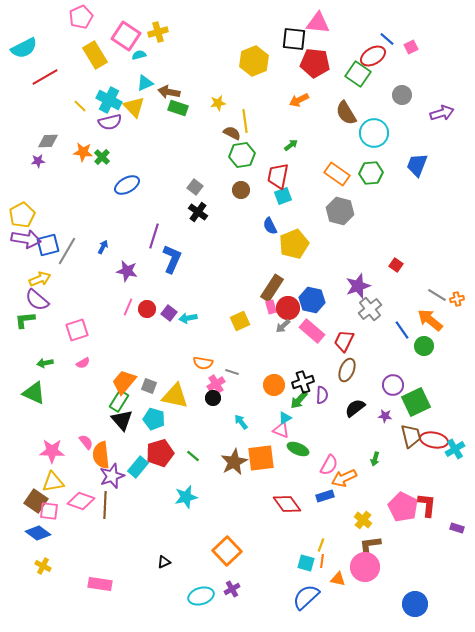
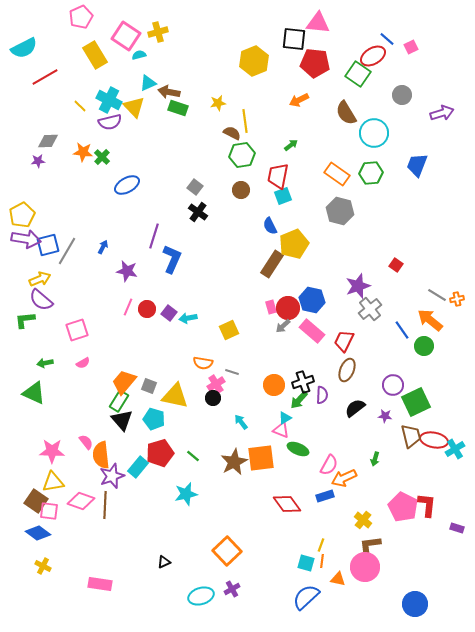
cyan triangle at (145, 83): moved 3 px right
brown rectangle at (272, 288): moved 24 px up
purple semicircle at (37, 300): moved 4 px right
yellow square at (240, 321): moved 11 px left, 9 px down
cyan star at (186, 497): moved 3 px up
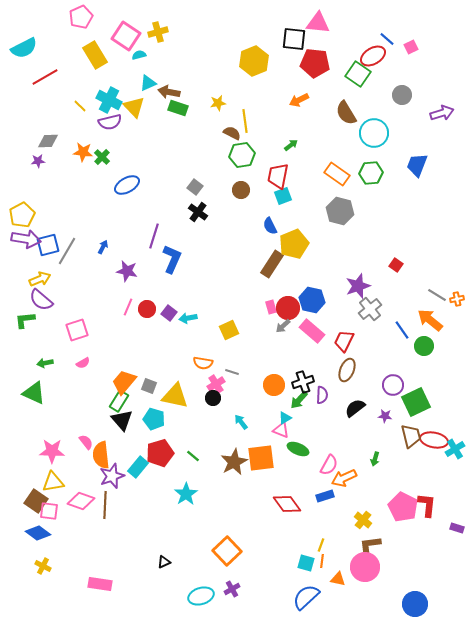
cyan star at (186, 494): rotated 20 degrees counterclockwise
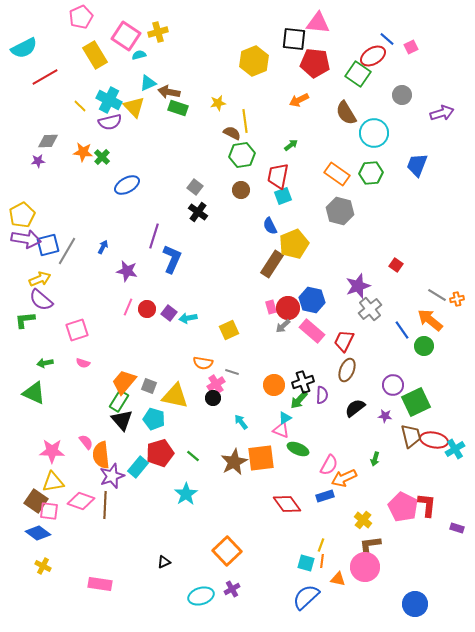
pink semicircle at (83, 363): rotated 48 degrees clockwise
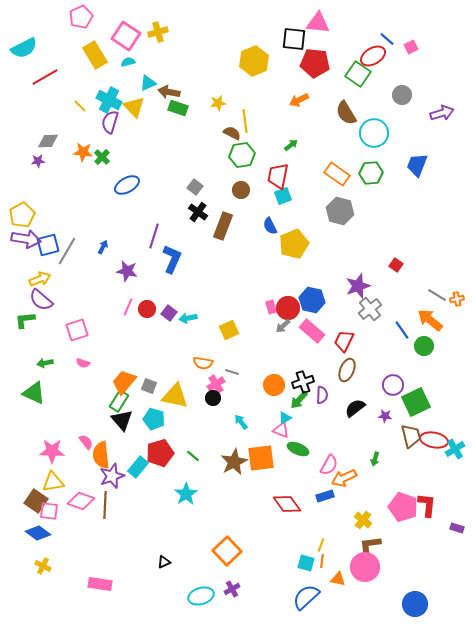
cyan semicircle at (139, 55): moved 11 px left, 7 px down
purple semicircle at (110, 122): rotated 120 degrees clockwise
brown rectangle at (272, 264): moved 49 px left, 38 px up; rotated 12 degrees counterclockwise
pink pentagon at (403, 507): rotated 8 degrees counterclockwise
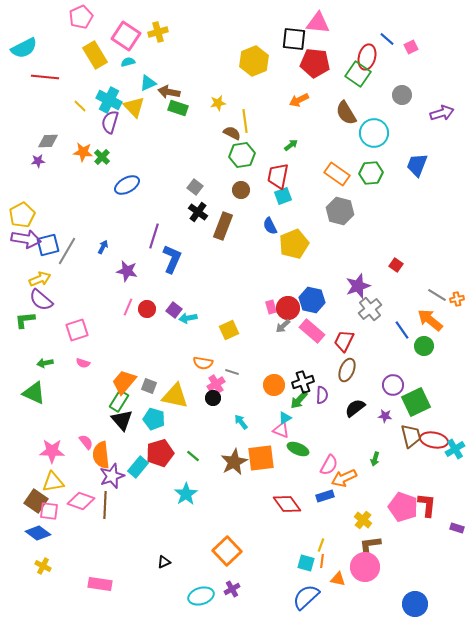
red ellipse at (373, 56): moved 6 px left, 1 px down; rotated 45 degrees counterclockwise
red line at (45, 77): rotated 36 degrees clockwise
purple square at (169, 313): moved 5 px right, 3 px up
